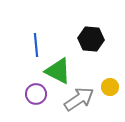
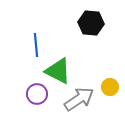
black hexagon: moved 16 px up
purple circle: moved 1 px right
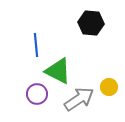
yellow circle: moved 1 px left
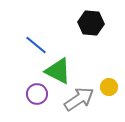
blue line: rotated 45 degrees counterclockwise
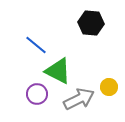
gray arrow: rotated 8 degrees clockwise
